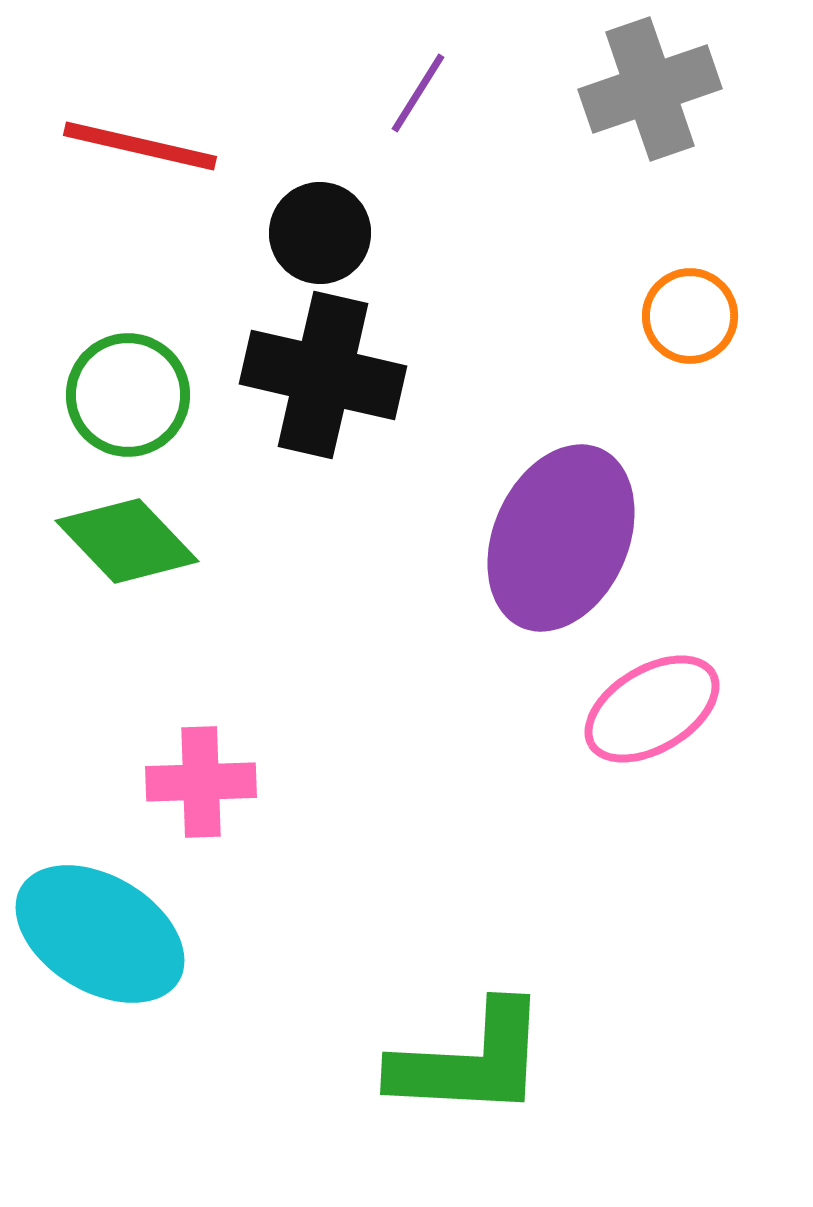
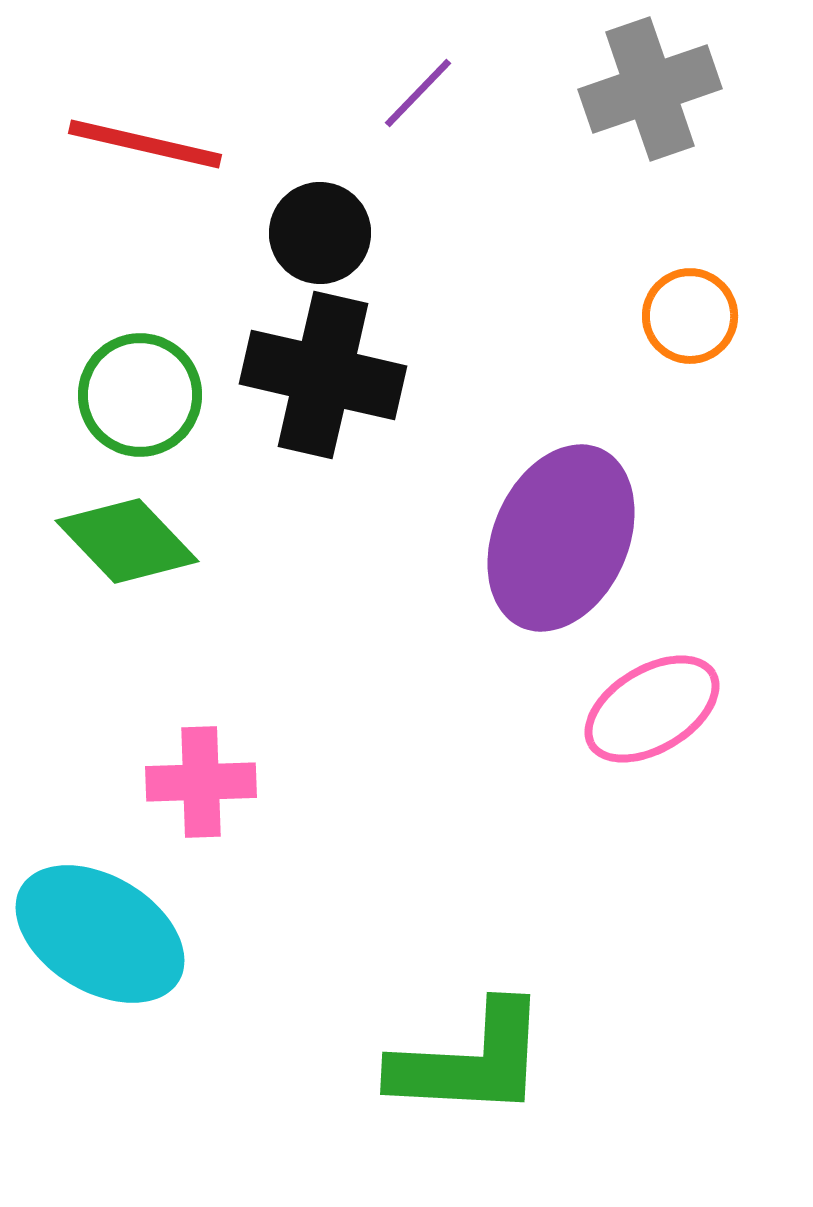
purple line: rotated 12 degrees clockwise
red line: moved 5 px right, 2 px up
green circle: moved 12 px right
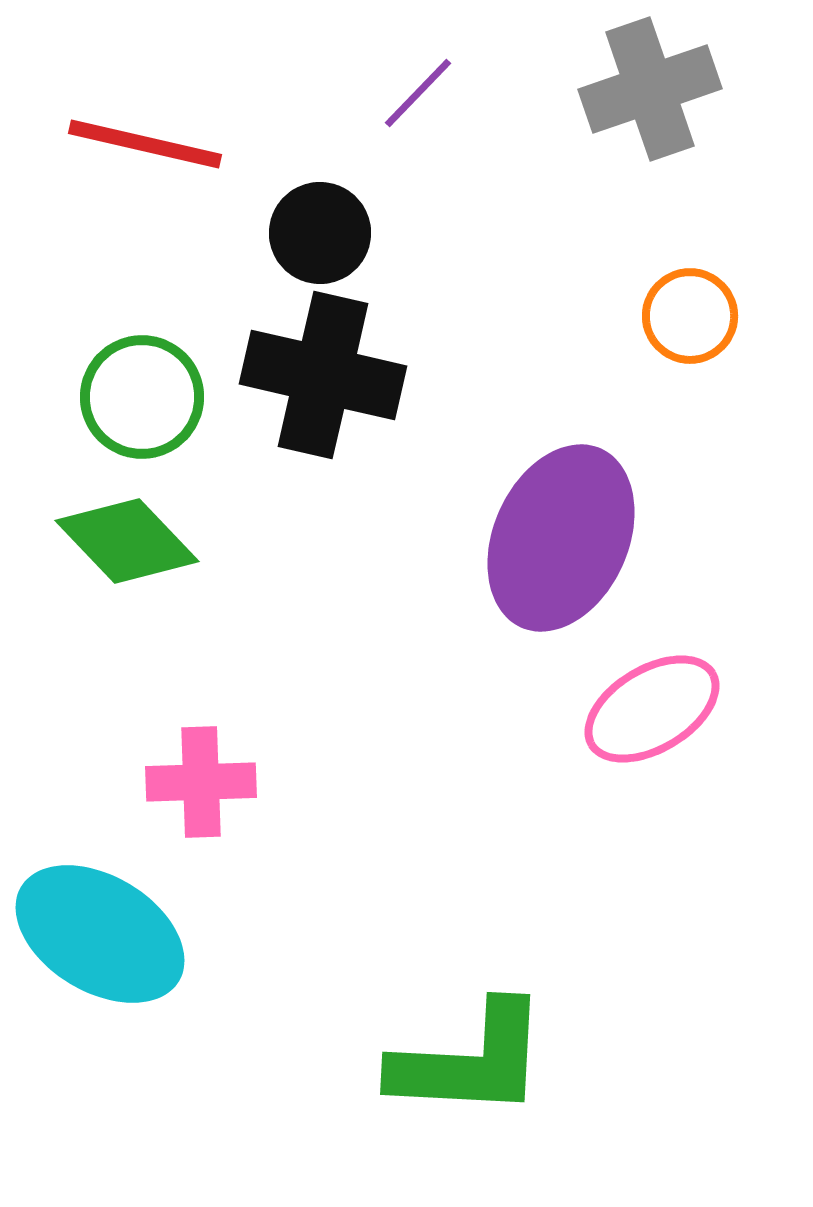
green circle: moved 2 px right, 2 px down
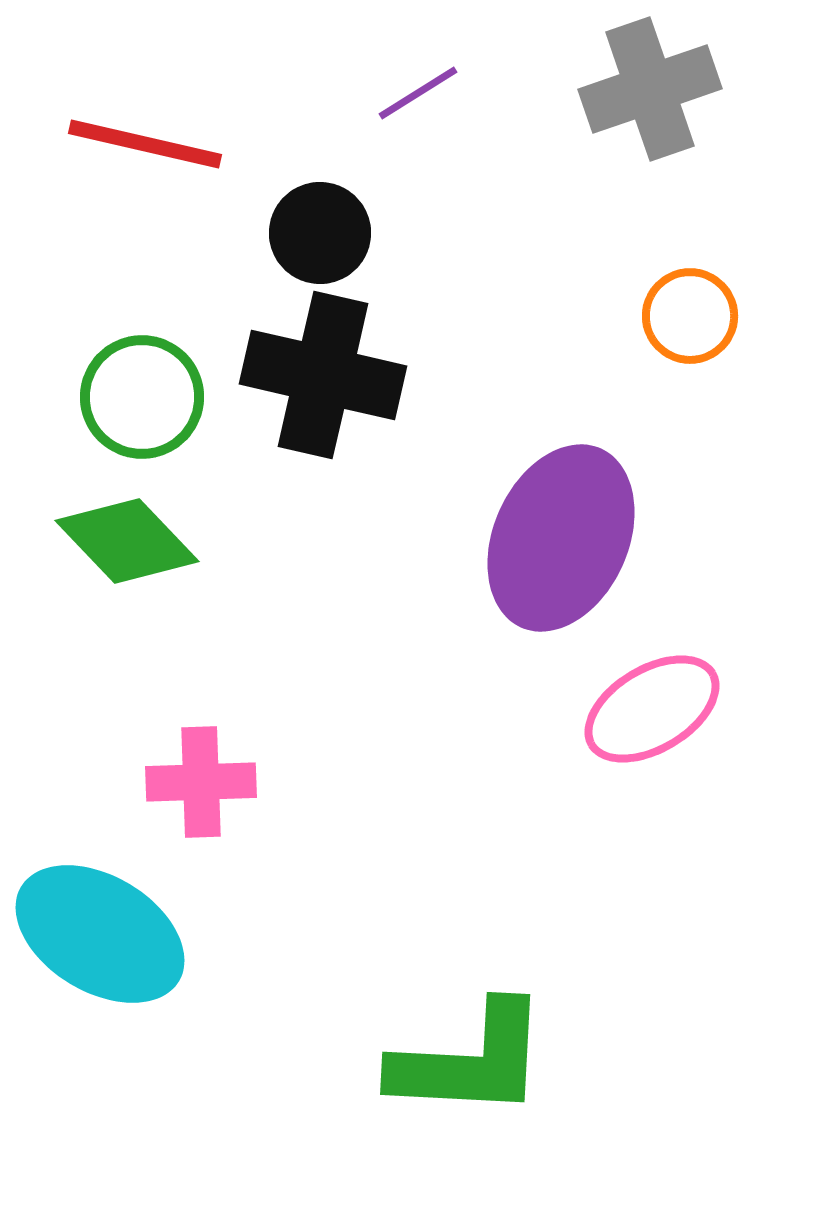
purple line: rotated 14 degrees clockwise
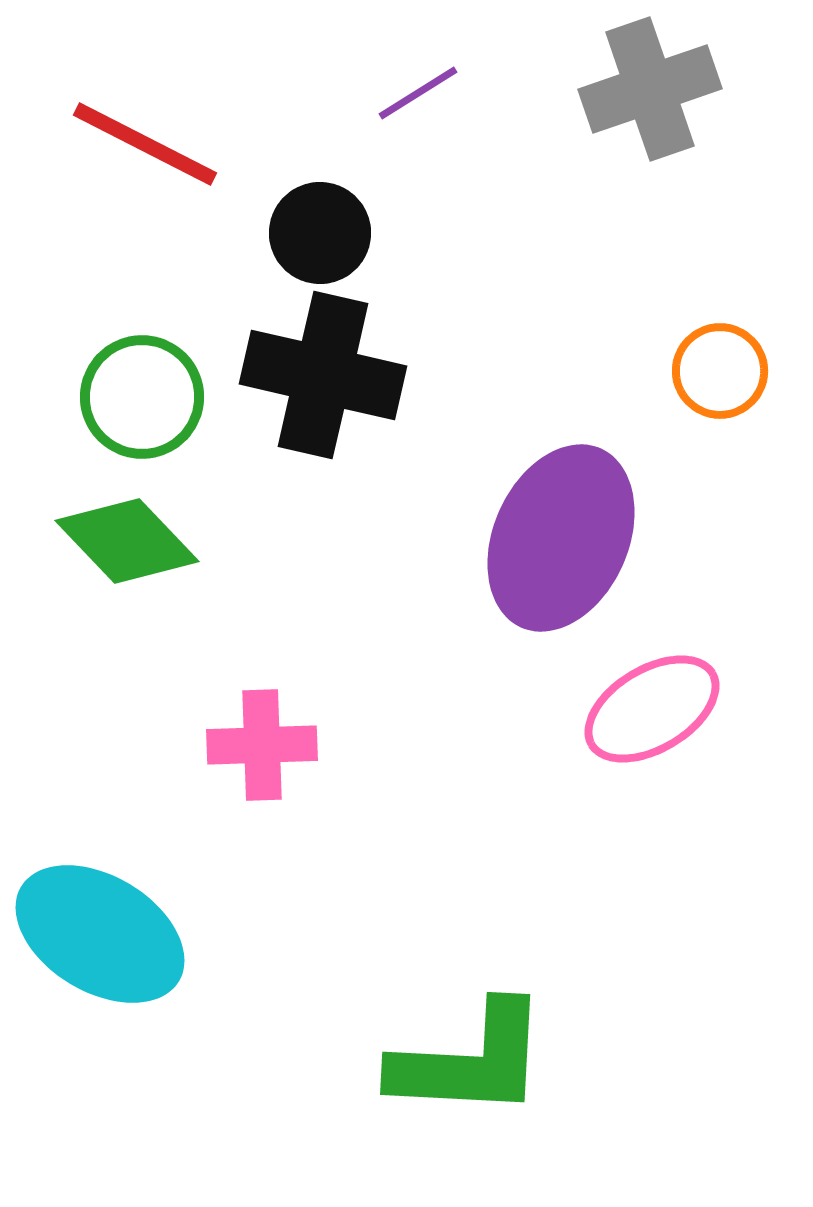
red line: rotated 14 degrees clockwise
orange circle: moved 30 px right, 55 px down
pink cross: moved 61 px right, 37 px up
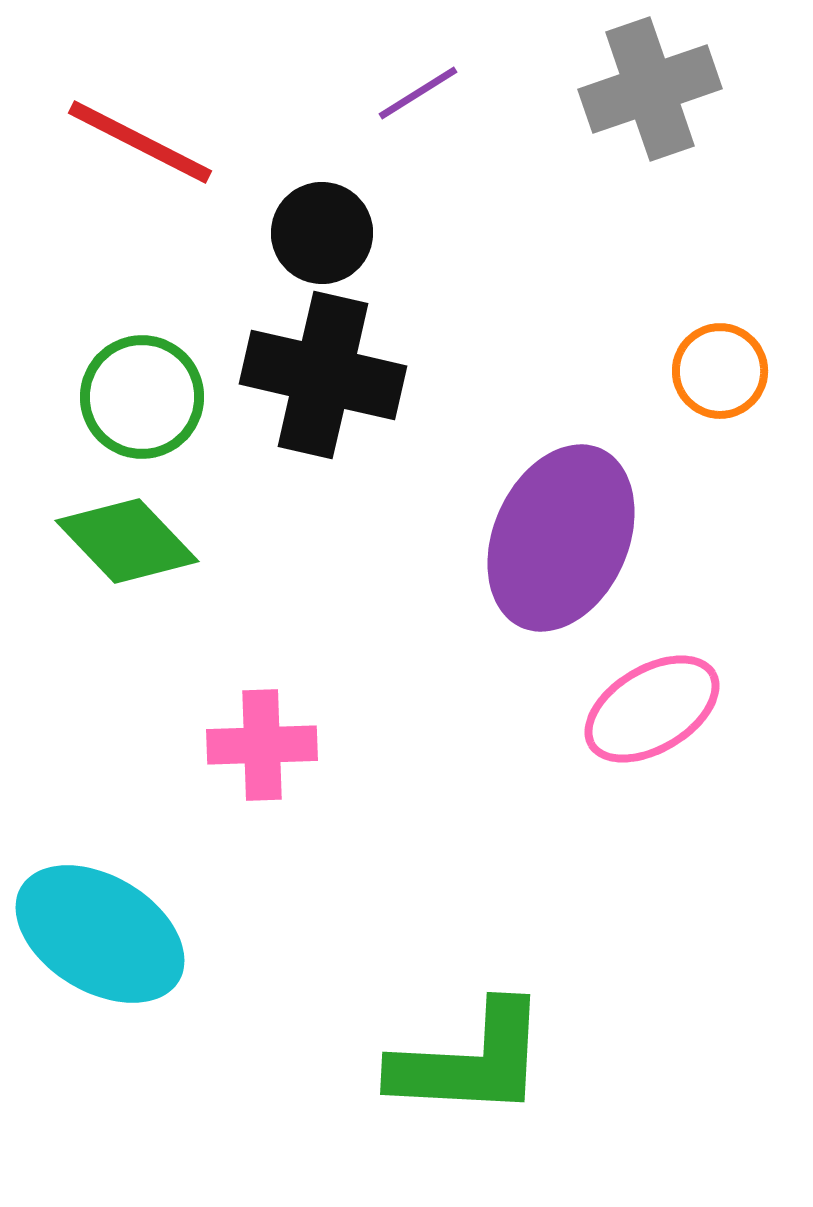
red line: moved 5 px left, 2 px up
black circle: moved 2 px right
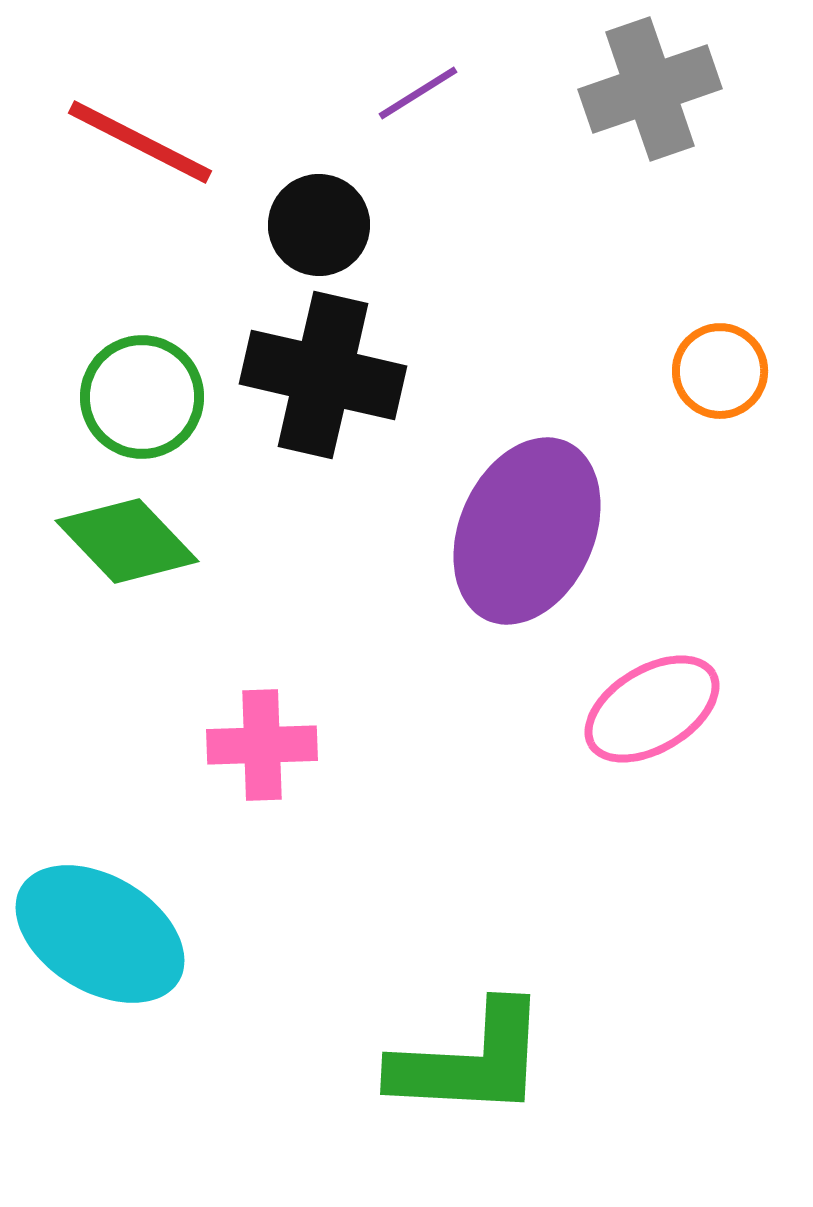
black circle: moved 3 px left, 8 px up
purple ellipse: moved 34 px left, 7 px up
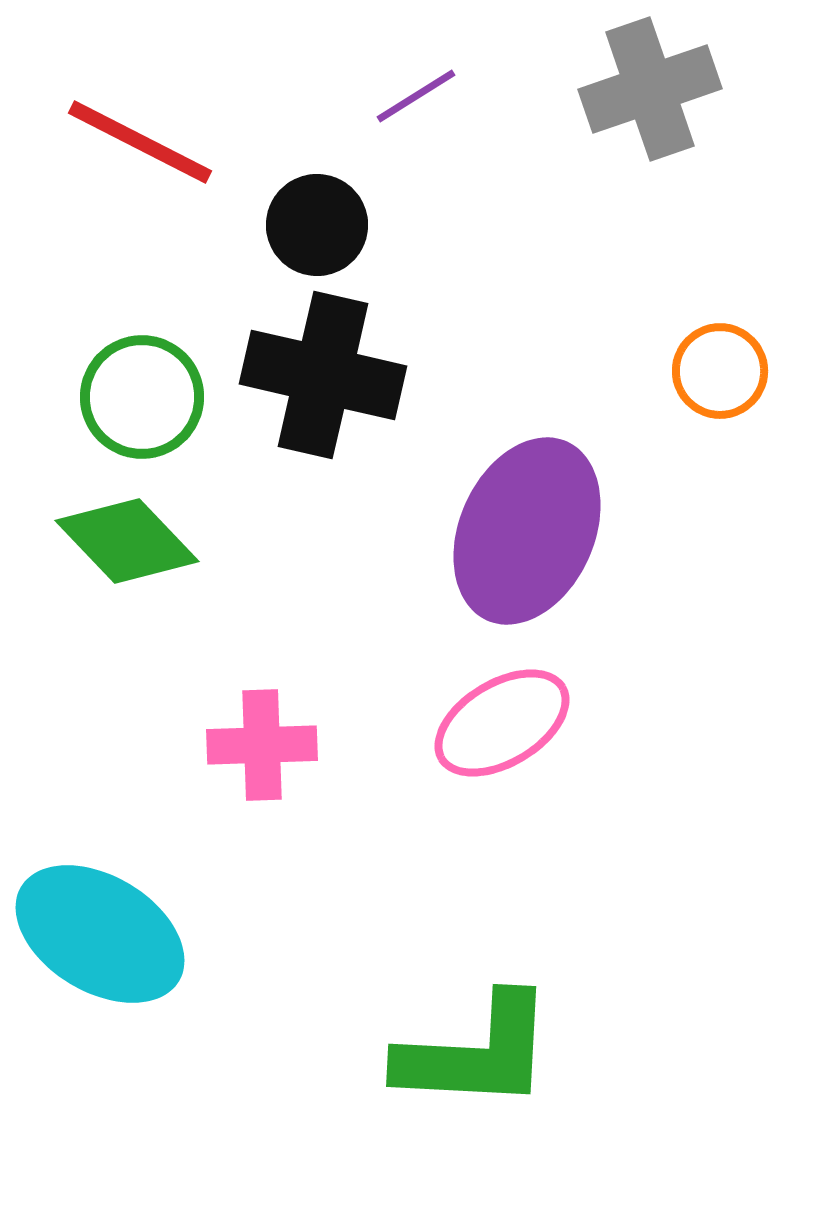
purple line: moved 2 px left, 3 px down
black circle: moved 2 px left
pink ellipse: moved 150 px left, 14 px down
green L-shape: moved 6 px right, 8 px up
